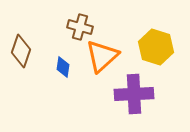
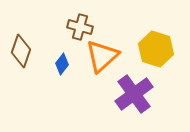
yellow hexagon: moved 2 px down
blue diamond: moved 1 px left, 3 px up; rotated 30 degrees clockwise
purple cross: rotated 33 degrees counterclockwise
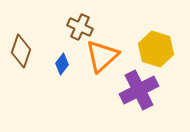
brown cross: rotated 10 degrees clockwise
purple cross: moved 5 px right, 4 px up; rotated 9 degrees clockwise
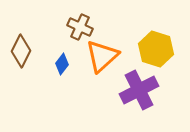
brown diamond: rotated 8 degrees clockwise
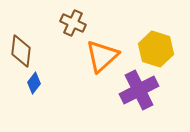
brown cross: moved 7 px left, 4 px up
brown diamond: rotated 20 degrees counterclockwise
blue diamond: moved 28 px left, 19 px down
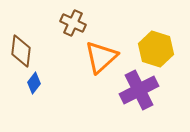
orange triangle: moved 1 px left, 1 px down
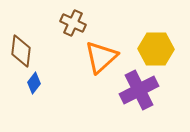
yellow hexagon: rotated 16 degrees counterclockwise
